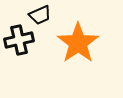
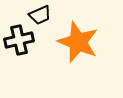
orange star: moved 1 px up; rotated 15 degrees counterclockwise
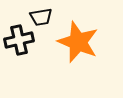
black trapezoid: moved 1 px right, 2 px down; rotated 15 degrees clockwise
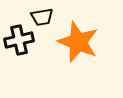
black trapezoid: moved 1 px right
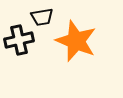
orange star: moved 2 px left, 1 px up
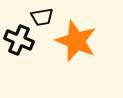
black cross: rotated 36 degrees clockwise
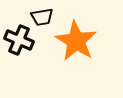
orange star: rotated 9 degrees clockwise
